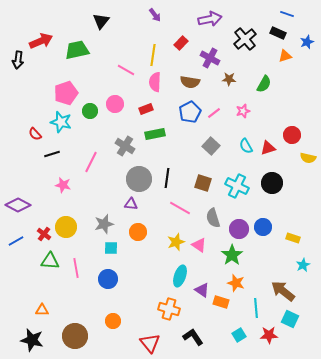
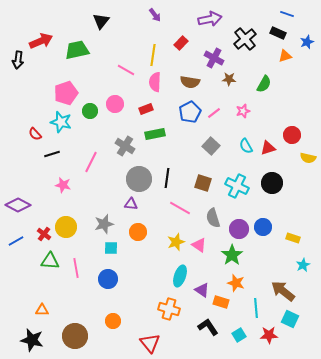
purple cross at (210, 58): moved 4 px right
black L-shape at (193, 337): moved 15 px right, 10 px up
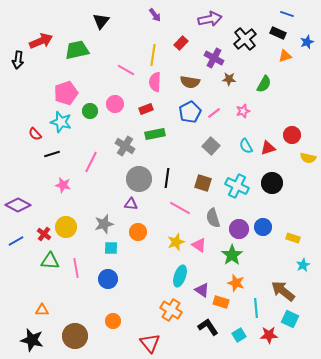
orange cross at (169, 309): moved 2 px right, 1 px down; rotated 15 degrees clockwise
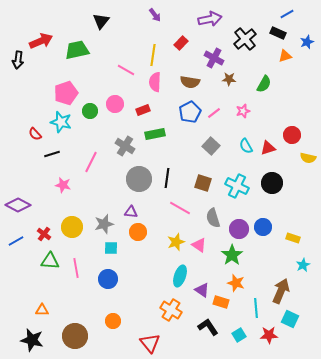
blue line at (287, 14): rotated 48 degrees counterclockwise
red rectangle at (146, 109): moved 3 px left, 1 px down
purple triangle at (131, 204): moved 8 px down
yellow circle at (66, 227): moved 6 px right
brown arrow at (283, 291): moved 2 px left; rotated 75 degrees clockwise
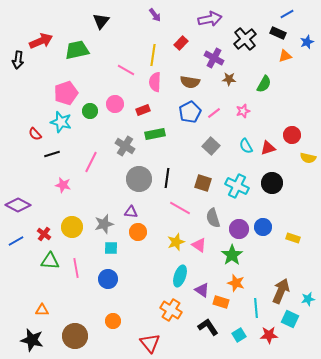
cyan star at (303, 265): moved 5 px right, 34 px down; rotated 16 degrees clockwise
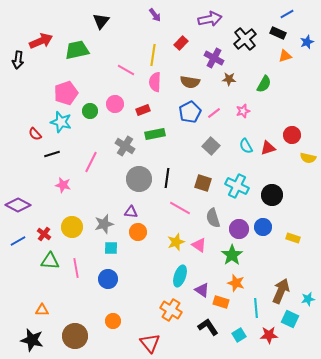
black circle at (272, 183): moved 12 px down
blue line at (16, 241): moved 2 px right
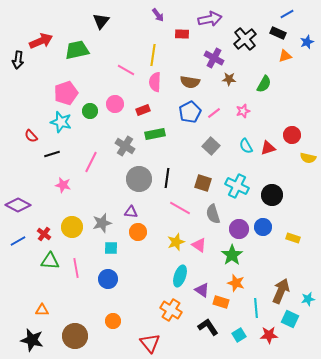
purple arrow at (155, 15): moved 3 px right
red rectangle at (181, 43): moved 1 px right, 9 px up; rotated 48 degrees clockwise
red semicircle at (35, 134): moved 4 px left, 2 px down
gray semicircle at (213, 218): moved 4 px up
gray star at (104, 224): moved 2 px left, 1 px up
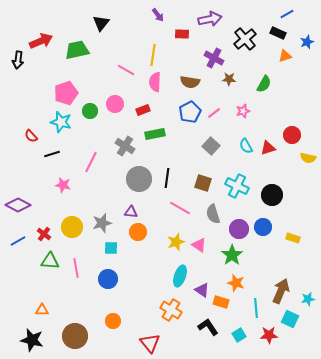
black triangle at (101, 21): moved 2 px down
